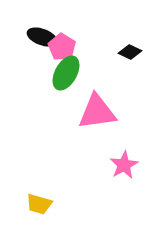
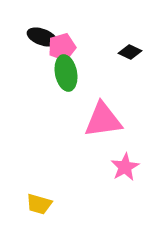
pink pentagon: rotated 24 degrees clockwise
green ellipse: rotated 40 degrees counterclockwise
pink triangle: moved 6 px right, 8 px down
pink star: moved 1 px right, 2 px down
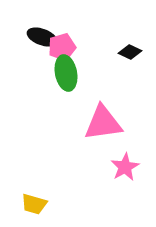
pink triangle: moved 3 px down
yellow trapezoid: moved 5 px left
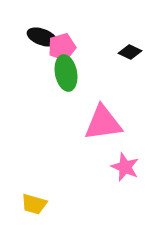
pink star: rotated 20 degrees counterclockwise
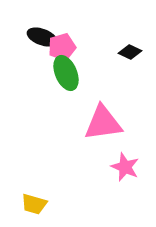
green ellipse: rotated 12 degrees counterclockwise
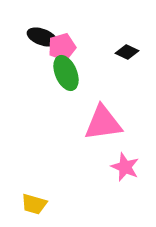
black diamond: moved 3 px left
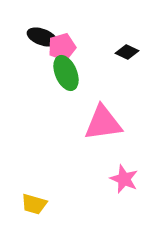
pink star: moved 1 px left, 12 px down
